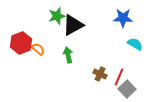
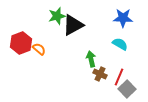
cyan semicircle: moved 15 px left
orange semicircle: moved 1 px right
green arrow: moved 23 px right, 4 px down
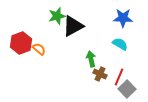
black triangle: moved 1 px down
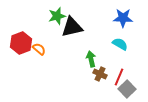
black triangle: moved 1 px left, 1 px down; rotated 15 degrees clockwise
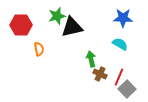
red hexagon: moved 18 px up; rotated 20 degrees clockwise
orange semicircle: rotated 40 degrees clockwise
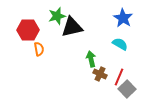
blue star: rotated 30 degrees clockwise
red hexagon: moved 7 px right, 5 px down
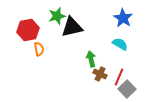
red hexagon: rotated 10 degrees counterclockwise
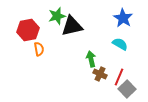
black triangle: moved 1 px up
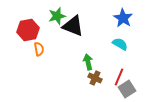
black triangle: moved 1 px right; rotated 35 degrees clockwise
green arrow: moved 3 px left, 3 px down
brown cross: moved 5 px left, 4 px down
gray square: rotated 12 degrees clockwise
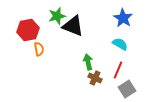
red line: moved 1 px left, 7 px up
